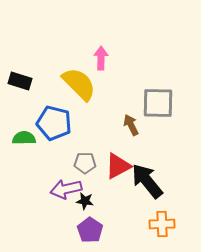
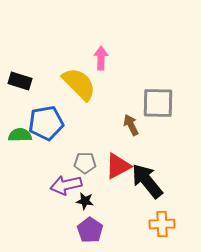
blue pentagon: moved 8 px left; rotated 24 degrees counterclockwise
green semicircle: moved 4 px left, 3 px up
purple arrow: moved 4 px up
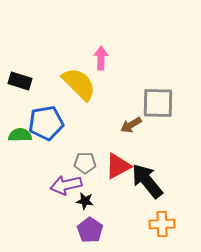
brown arrow: rotated 95 degrees counterclockwise
